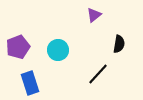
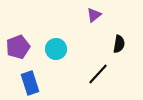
cyan circle: moved 2 px left, 1 px up
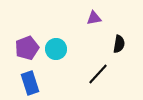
purple triangle: moved 3 px down; rotated 28 degrees clockwise
purple pentagon: moved 9 px right, 1 px down
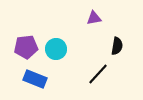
black semicircle: moved 2 px left, 2 px down
purple pentagon: moved 1 px left, 1 px up; rotated 15 degrees clockwise
blue rectangle: moved 5 px right, 4 px up; rotated 50 degrees counterclockwise
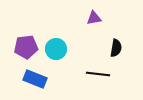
black semicircle: moved 1 px left, 2 px down
black line: rotated 55 degrees clockwise
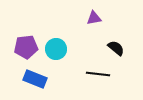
black semicircle: rotated 60 degrees counterclockwise
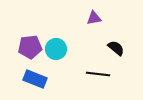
purple pentagon: moved 4 px right
